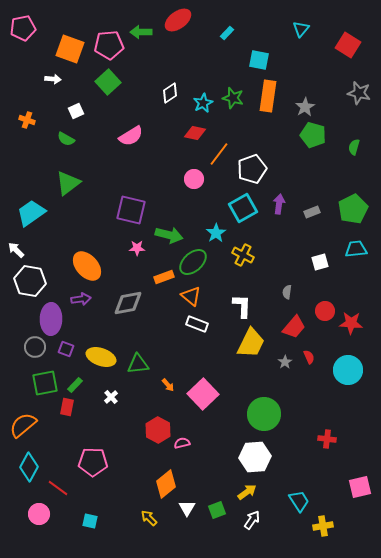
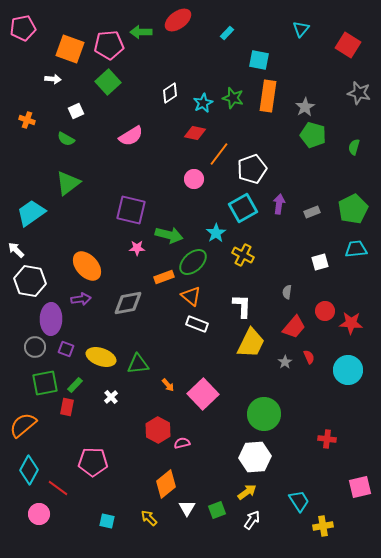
cyan diamond at (29, 467): moved 3 px down
cyan square at (90, 521): moved 17 px right
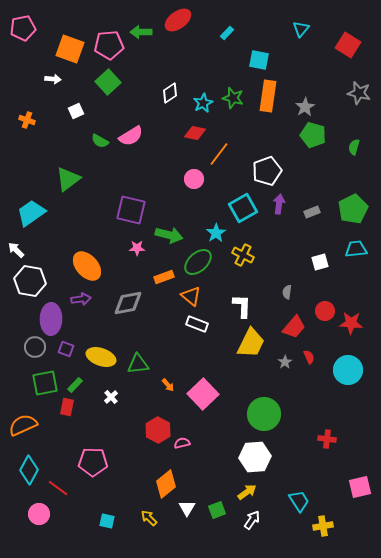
green semicircle at (66, 139): moved 34 px right, 2 px down
white pentagon at (252, 169): moved 15 px right, 2 px down
green triangle at (68, 183): moved 4 px up
green ellipse at (193, 262): moved 5 px right
orange semicircle at (23, 425): rotated 16 degrees clockwise
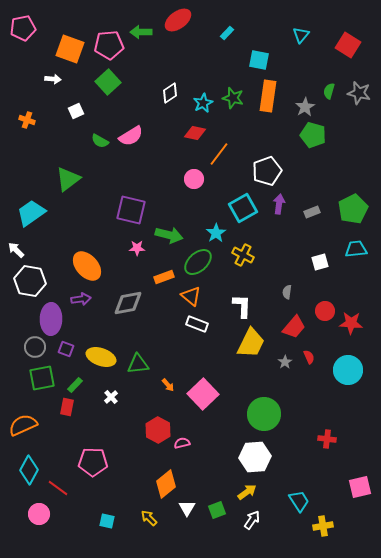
cyan triangle at (301, 29): moved 6 px down
green semicircle at (354, 147): moved 25 px left, 56 px up
green square at (45, 383): moved 3 px left, 5 px up
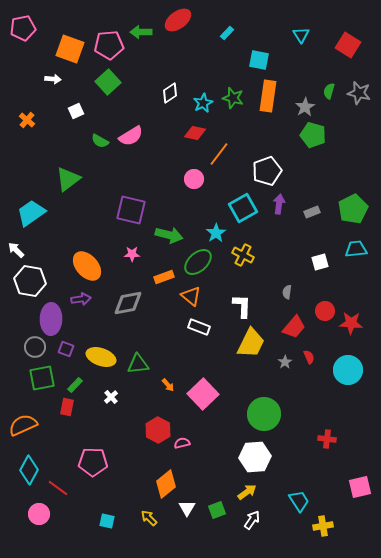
cyan triangle at (301, 35): rotated 12 degrees counterclockwise
orange cross at (27, 120): rotated 21 degrees clockwise
pink star at (137, 248): moved 5 px left, 6 px down
white rectangle at (197, 324): moved 2 px right, 3 px down
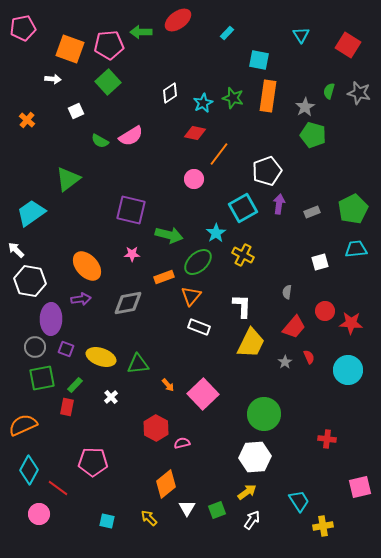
orange triangle at (191, 296): rotated 30 degrees clockwise
red hexagon at (158, 430): moved 2 px left, 2 px up
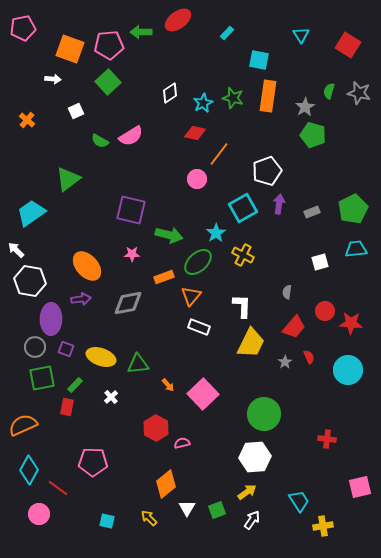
pink circle at (194, 179): moved 3 px right
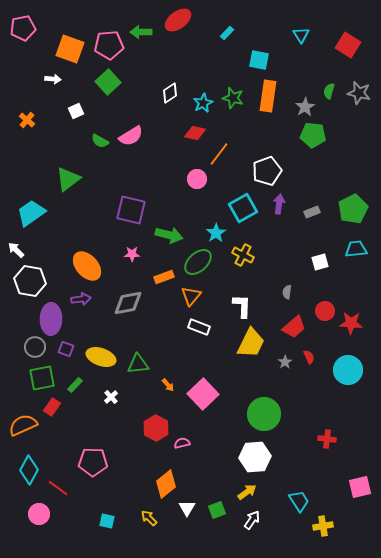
green pentagon at (313, 135): rotated 10 degrees counterclockwise
red trapezoid at (294, 327): rotated 10 degrees clockwise
red rectangle at (67, 407): moved 15 px left; rotated 24 degrees clockwise
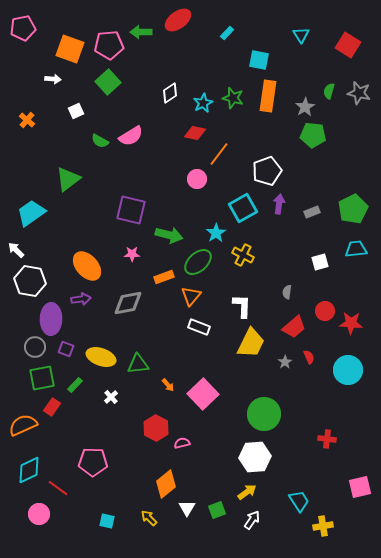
cyan diamond at (29, 470): rotated 36 degrees clockwise
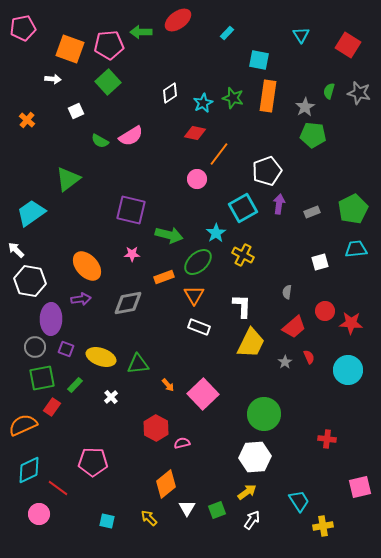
orange triangle at (191, 296): moved 3 px right, 1 px up; rotated 10 degrees counterclockwise
